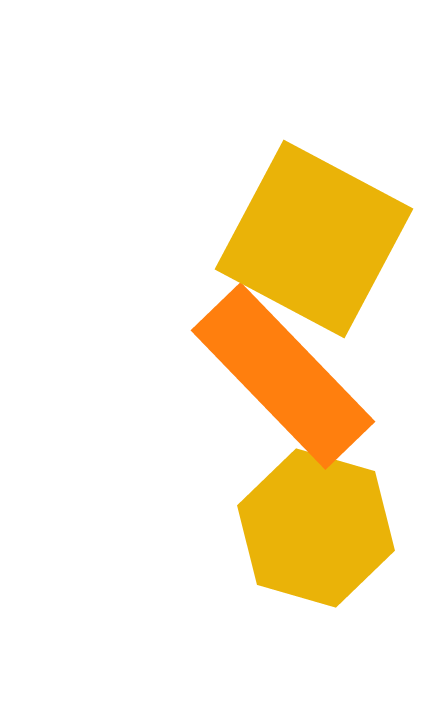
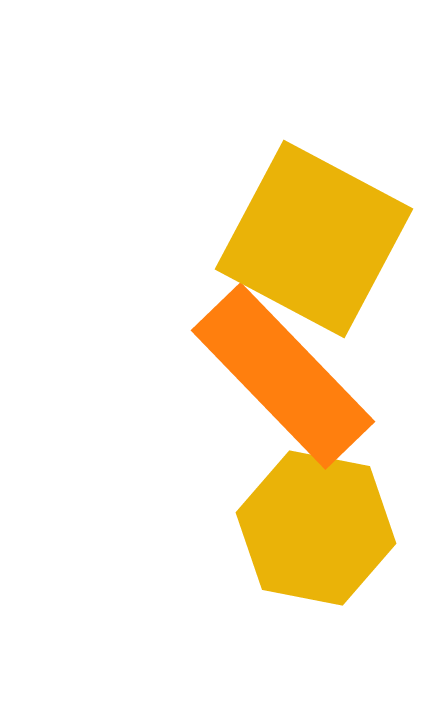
yellow hexagon: rotated 5 degrees counterclockwise
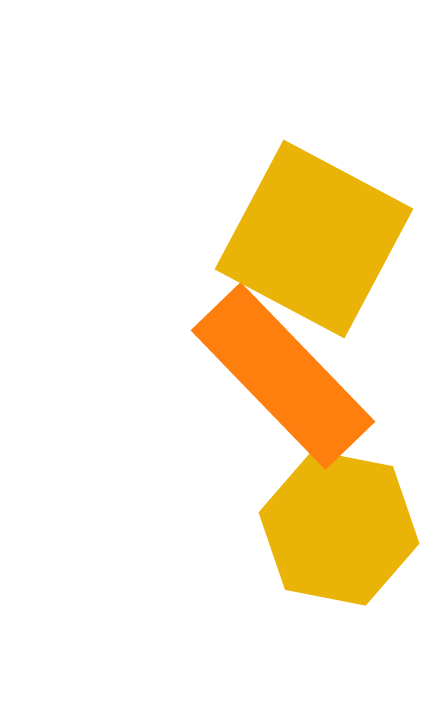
yellow hexagon: moved 23 px right
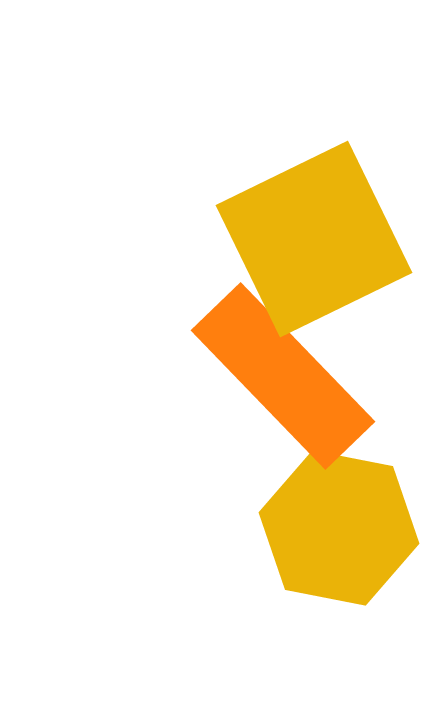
yellow square: rotated 36 degrees clockwise
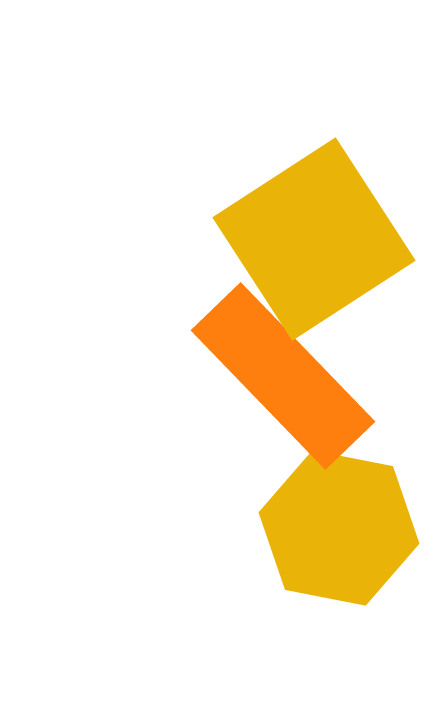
yellow square: rotated 7 degrees counterclockwise
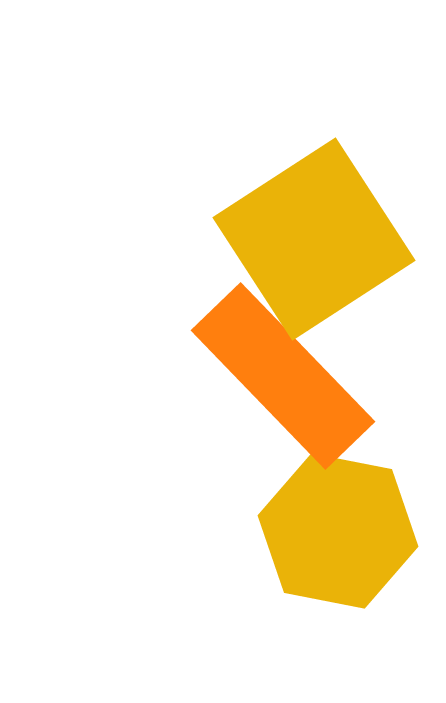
yellow hexagon: moved 1 px left, 3 px down
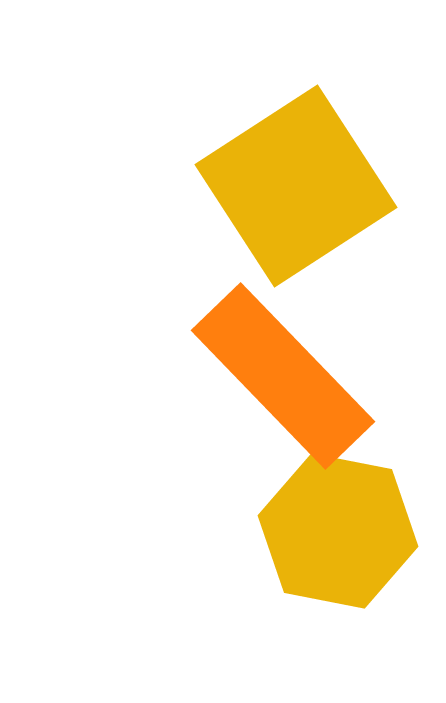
yellow square: moved 18 px left, 53 px up
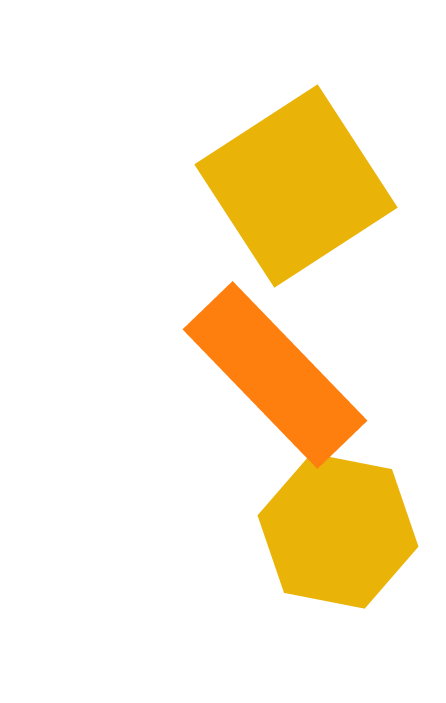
orange rectangle: moved 8 px left, 1 px up
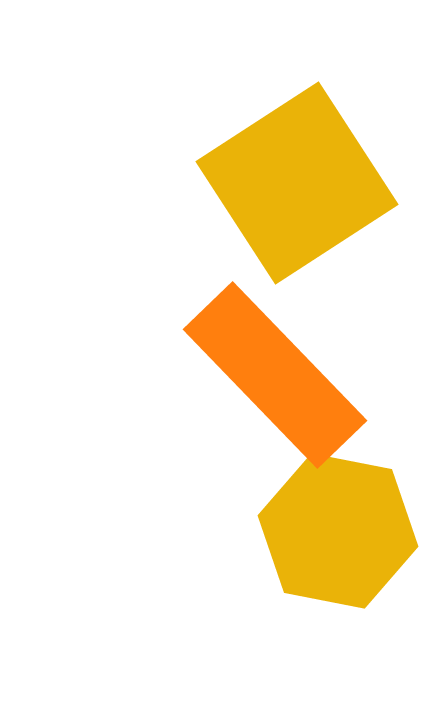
yellow square: moved 1 px right, 3 px up
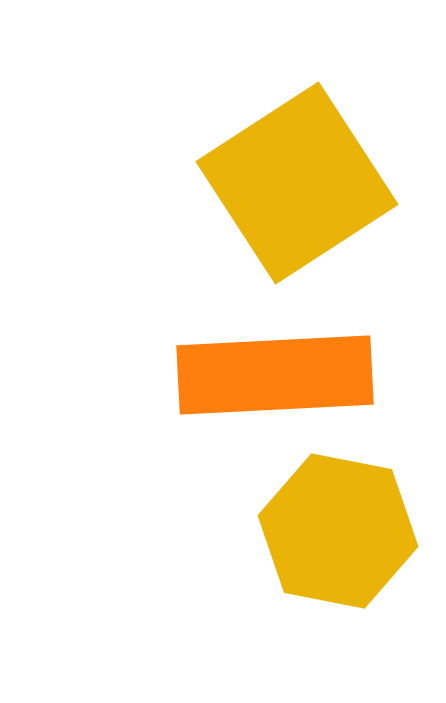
orange rectangle: rotated 49 degrees counterclockwise
